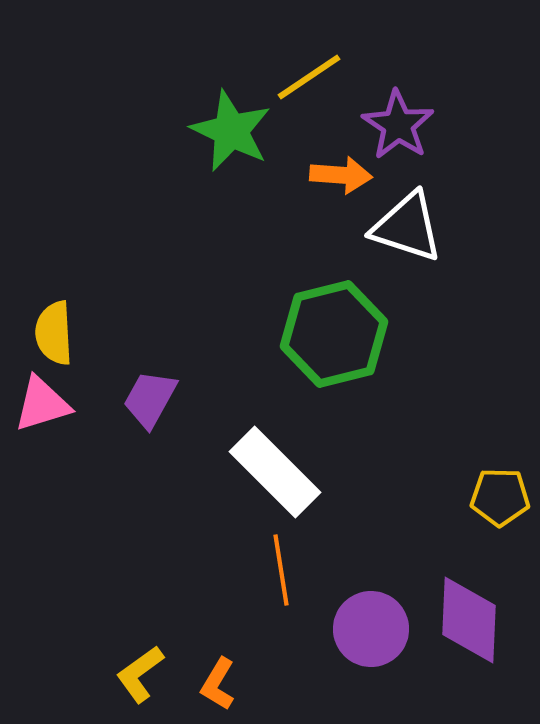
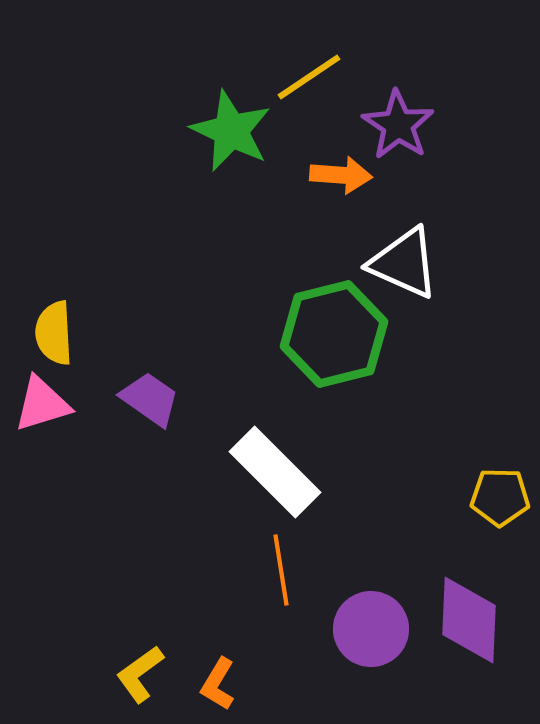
white triangle: moved 3 px left, 36 px down; rotated 6 degrees clockwise
purple trapezoid: rotated 96 degrees clockwise
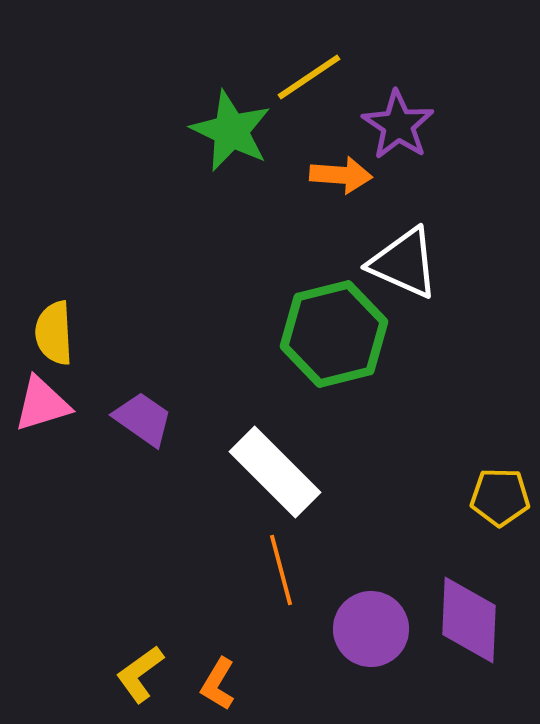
purple trapezoid: moved 7 px left, 20 px down
orange line: rotated 6 degrees counterclockwise
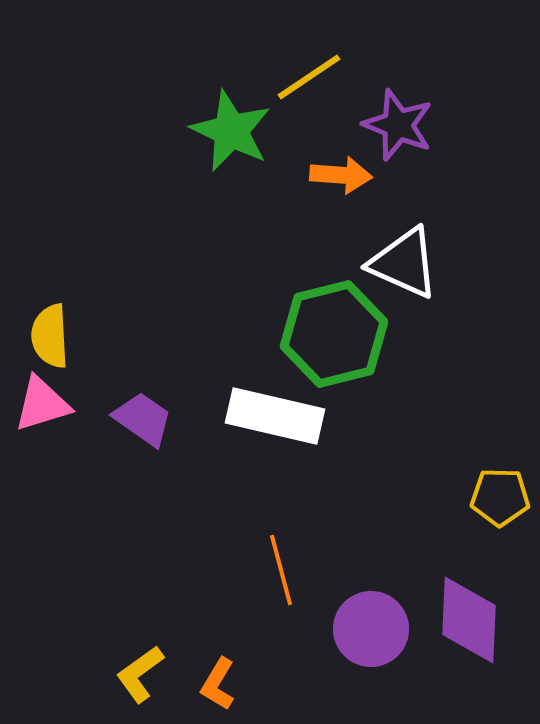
purple star: rotated 12 degrees counterclockwise
yellow semicircle: moved 4 px left, 3 px down
white rectangle: moved 56 px up; rotated 32 degrees counterclockwise
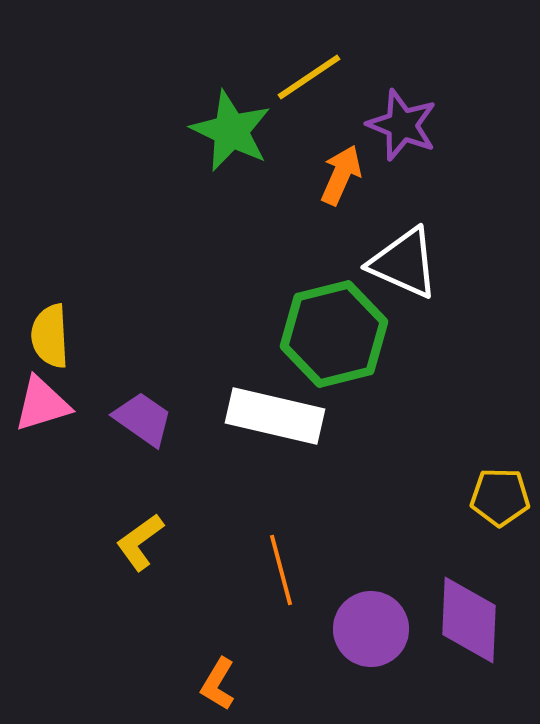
purple star: moved 4 px right
orange arrow: rotated 70 degrees counterclockwise
yellow L-shape: moved 132 px up
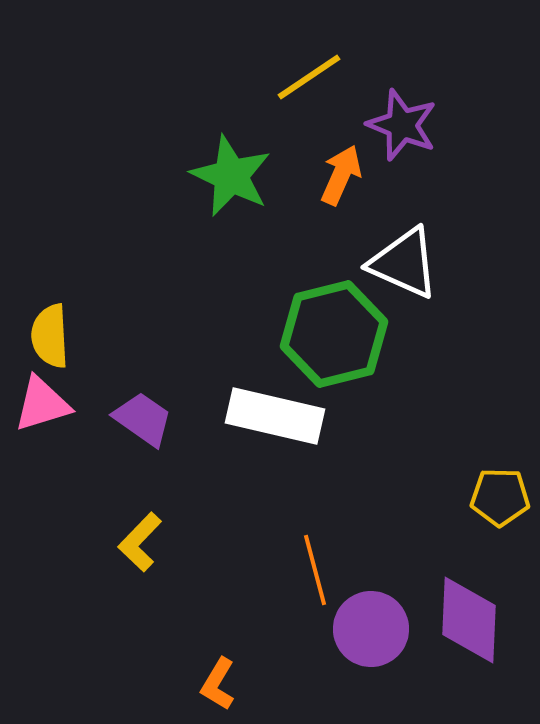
green star: moved 45 px down
yellow L-shape: rotated 10 degrees counterclockwise
orange line: moved 34 px right
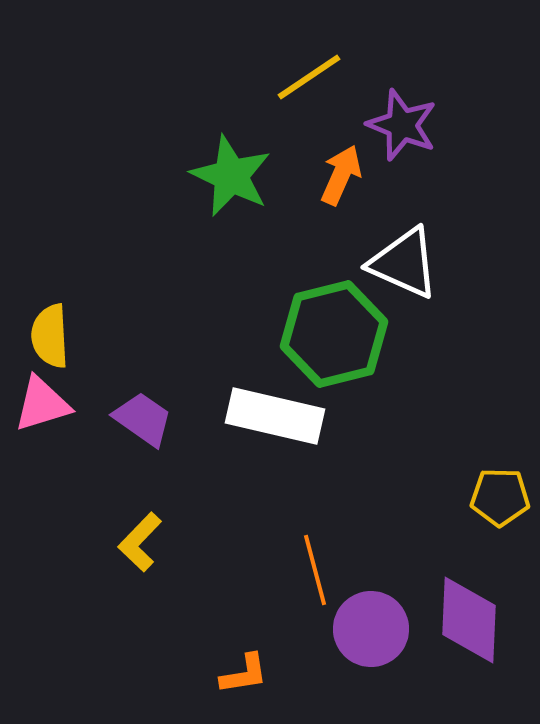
orange L-shape: moved 26 px right, 10 px up; rotated 130 degrees counterclockwise
